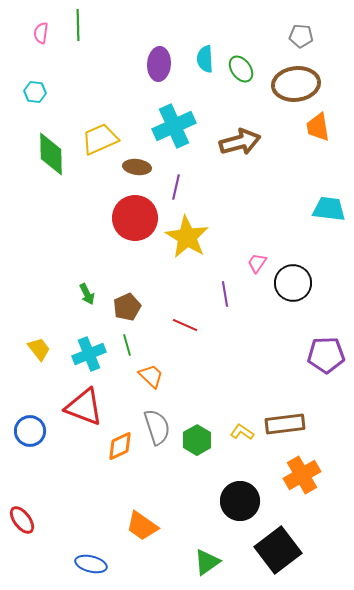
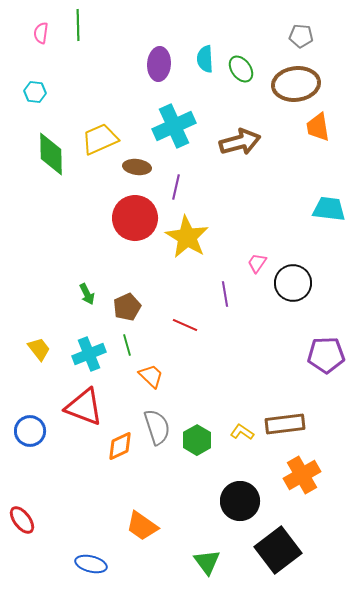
green triangle at (207, 562): rotated 32 degrees counterclockwise
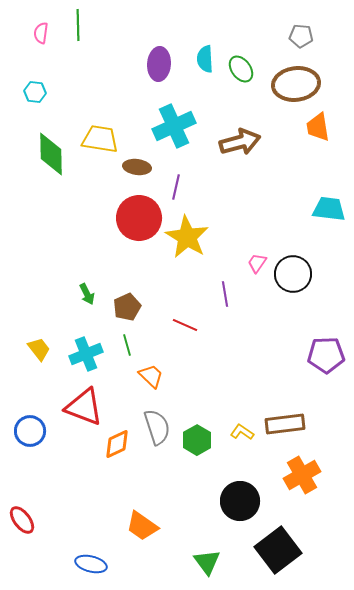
yellow trapezoid at (100, 139): rotated 33 degrees clockwise
red circle at (135, 218): moved 4 px right
black circle at (293, 283): moved 9 px up
cyan cross at (89, 354): moved 3 px left
orange diamond at (120, 446): moved 3 px left, 2 px up
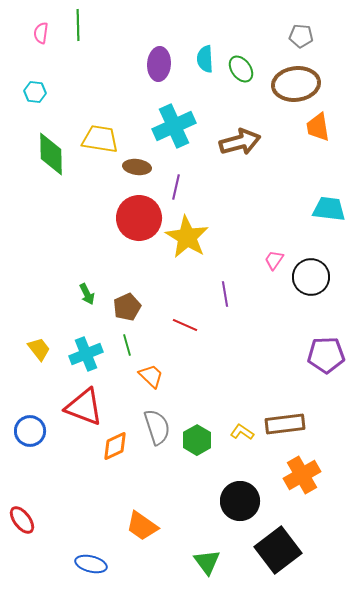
pink trapezoid at (257, 263): moved 17 px right, 3 px up
black circle at (293, 274): moved 18 px right, 3 px down
orange diamond at (117, 444): moved 2 px left, 2 px down
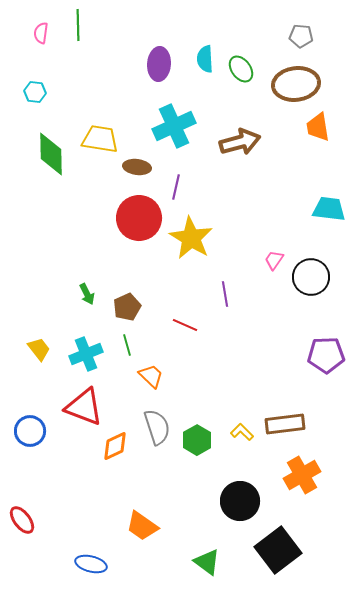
yellow star at (187, 237): moved 4 px right, 1 px down
yellow L-shape at (242, 432): rotated 10 degrees clockwise
green triangle at (207, 562): rotated 16 degrees counterclockwise
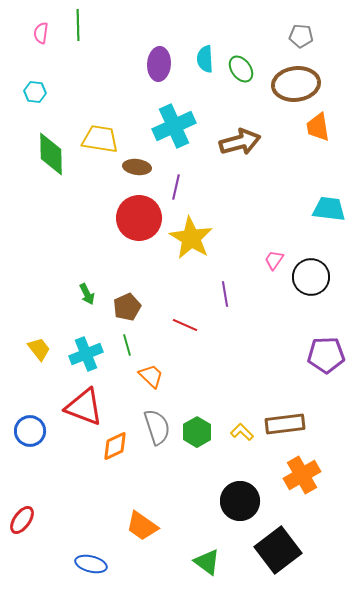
green hexagon at (197, 440): moved 8 px up
red ellipse at (22, 520): rotated 72 degrees clockwise
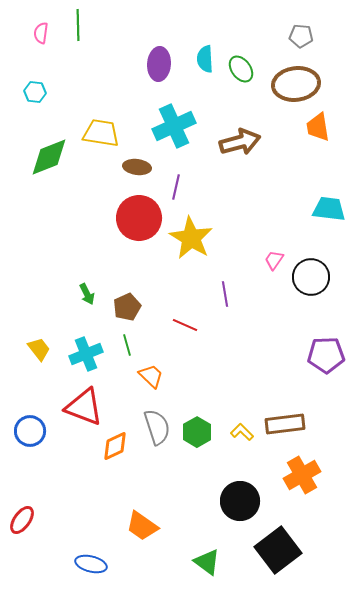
yellow trapezoid at (100, 139): moved 1 px right, 6 px up
green diamond at (51, 154): moved 2 px left, 3 px down; rotated 69 degrees clockwise
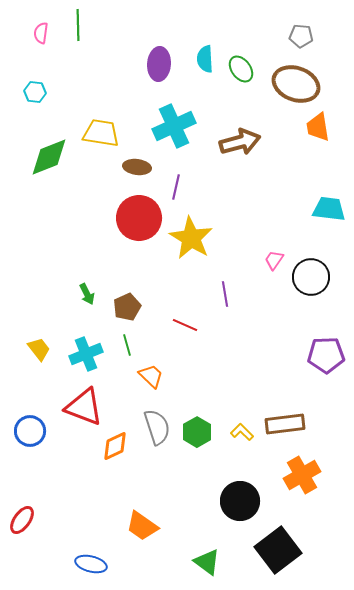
brown ellipse at (296, 84): rotated 27 degrees clockwise
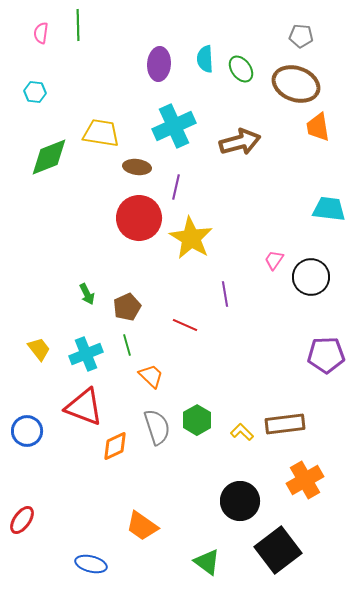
blue circle at (30, 431): moved 3 px left
green hexagon at (197, 432): moved 12 px up
orange cross at (302, 475): moved 3 px right, 5 px down
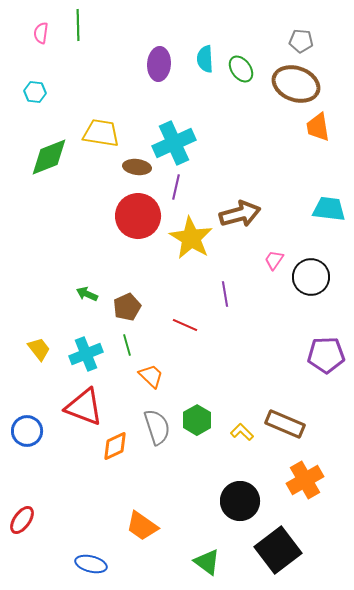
gray pentagon at (301, 36): moved 5 px down
cyan cross at (174, 126): moved 17 px down
brown arrow at (240, 142): moved 72 px down
red circle at (139, 218): moved 1 px left, 2 px up
green arrow at (87, 294): rotated 140 degrees clockwise
brown rectangle at (285, 424): rotated 30 degrees clockwise
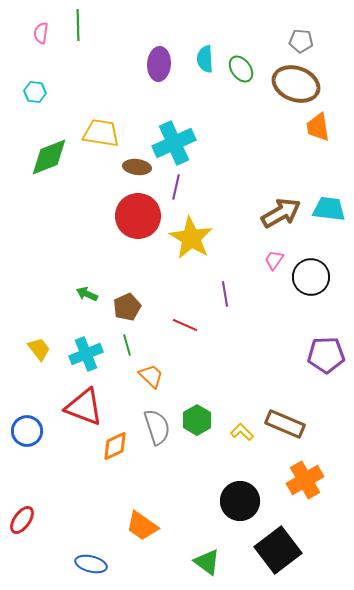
brown arrow at (240, 214): moved 41 px right, 1 px up; rotated 15 degrees counterclockwise
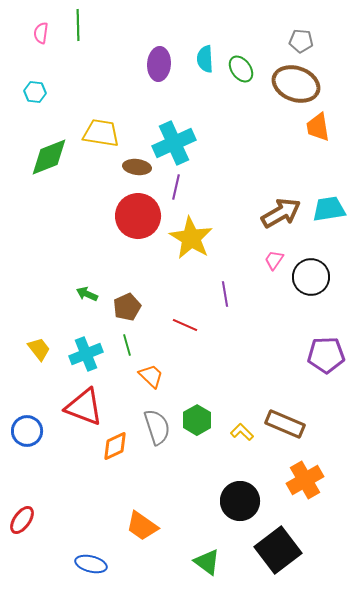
cyan trapezoid at (329, 209): rotated 16 degrees counterclockwise
